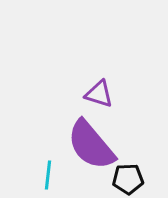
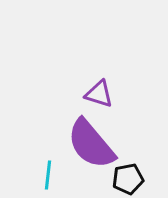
purple semicircle: moved 1 px up
black pentagon: rotated 8 degrees counterclockwise
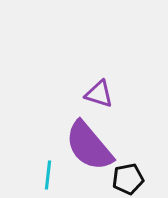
purple semicircle: moved 2 px left, 2 px down
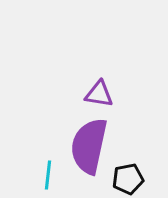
purple triangle: rotated 8 degrees counterclockwise
purple semicircle: rotated 52 degrees clockwise
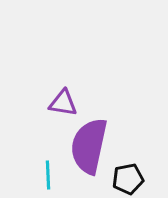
purple triangle: moved 36 px left, 9 px down
cyan line: rotated 8 degrees counterclockwise
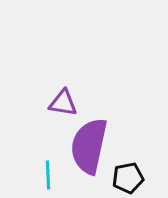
black pentagon: moved 1 px up
